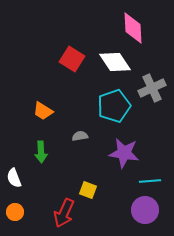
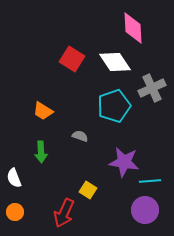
gray semicircle: rotated 28 degrees clockwise
purple star: moved 9 px down
yellow square: rotated 12 degrees clockwise
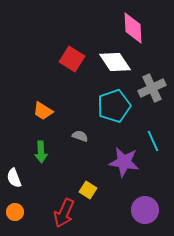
cyan line: moved 3 px right, 40 px up; rotated 70 degrees clockwise
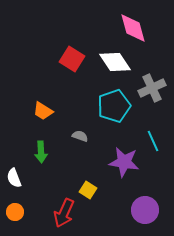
pink diamond: rotated 12 degrees counterclockwise
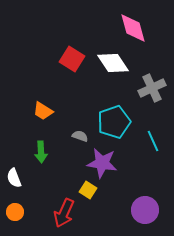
white diamond: moved 2 px left, 1 px down
cyan pentagon: moved 16 px down
purple star: moved 22 px left, 1 px down
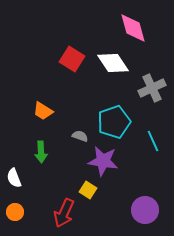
purple star: moved 1 px right, 2 px up
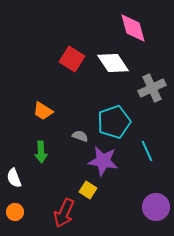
cyan line: moved 6 px left, 10 px down
purple circle: moved 11 px right, 3 px up
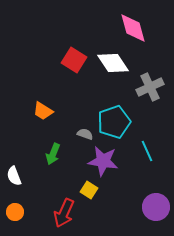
red square: moved 2 px right, 1 px down
gray cross: moved 2 px left, 1 px up
gray semicircle: moved 5 px right, 2 px up
green arrow: moved 12 px right, 2 px down; rotated 25 degrees clockwise
white semicircle: moved 2 px up
yellow square: moved 1 px right
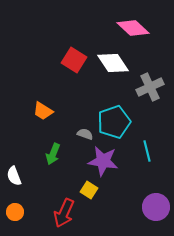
pink diamond: rotated 32 degrees counterclockwise
cyan line: rotated 10 degrees clockwise
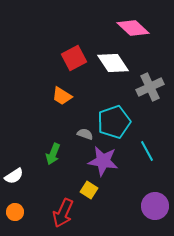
red square: moved 2 px up; rotated 30 degrees clockwise
orange trapezoid: moved 19 px right, 15 px up
cyan line: rotated 15 degrees counterclockwise
white semicircle: rotated 102 degrees counterclockwise
purple circle: moved 1 px left, 1 px up
red arrow: moved 1 px left
